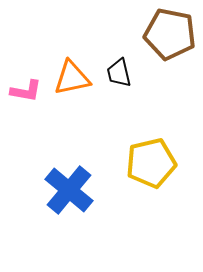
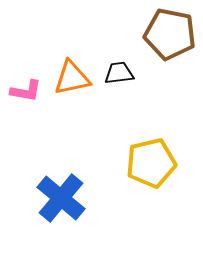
black trapezoid: rotated 96 degrees clockwise
blue cross: moved 8 px left, 8 px down
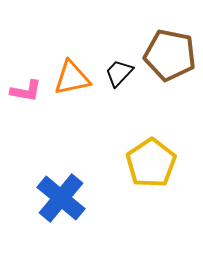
brown pentagon: moved 21 px down
black trapezoid: rotated 40 degrees counterclockwise
yellow pentagon: rotated 21 degrees counterclockwise
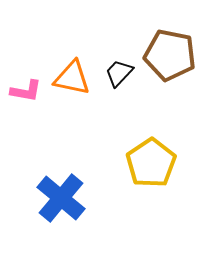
orange triangle: rotated 24 degrees clockwise
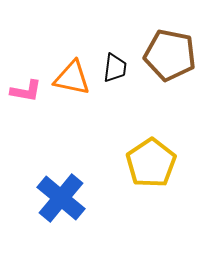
black trapezoid: moved 4 px left, 5 px up; rotated 144 degrees clockwise
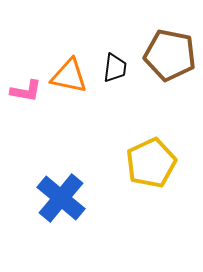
orange triangle: moved 3 px left, 2 px up
yellow pentagon: rotated 9 degrees clockwise
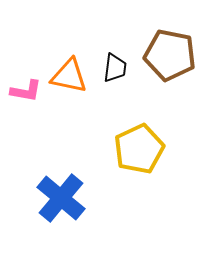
yellow pentagon: moved 12 px left, 14 px up
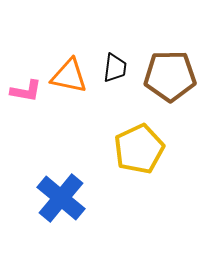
brown pentagon: moved 21 px down; rotated 12 degrees counterclockwise
